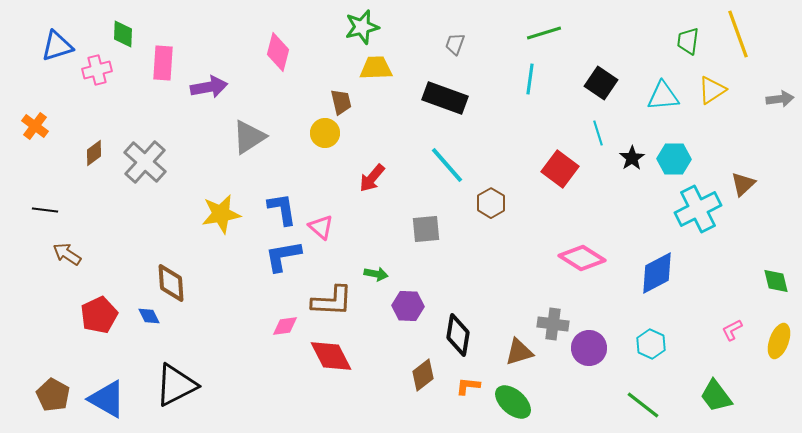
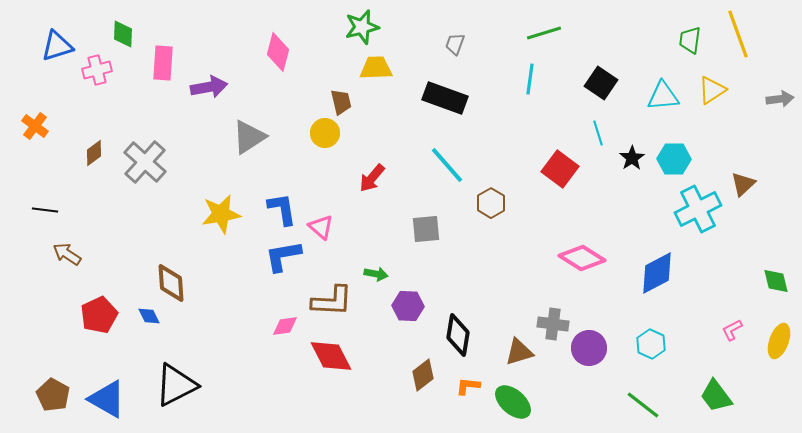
green trapezoid at (688, 41): moved 2 px right, 1 px up
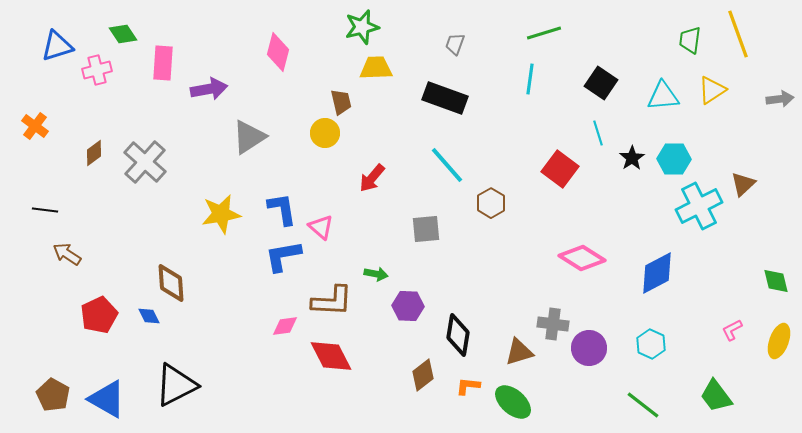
green diamond at (123, 34): rotated 36 degrees counterclockwise
purple arrow at (209, 87): moved 2 px down
cyan cross at (698, 209): moved 1 px right, 3 px up
